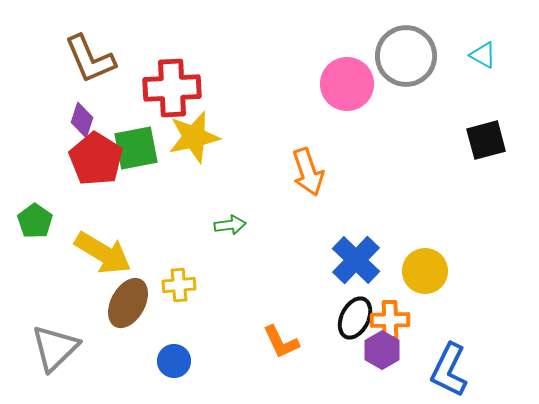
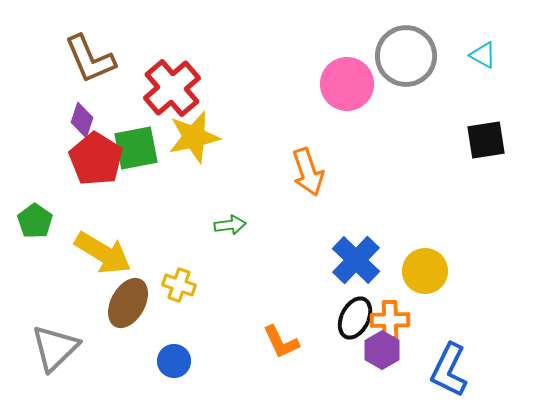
red cross: rotated 38 degrees counterclockwise
black square: rotated 6 degrees clockwise
yellow cross: rotated 24 degrees clockwise
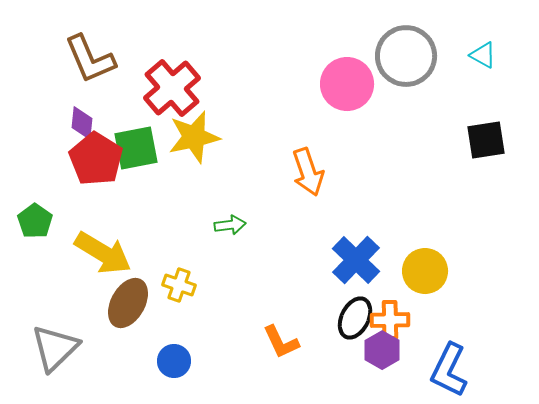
purple diamond: moved 3 px down; rotated 12 degrees counterclockwise
